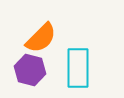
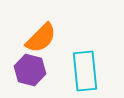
cyan rectangle: moved 7 px right, 3 px down; rotated 6 degrees counterclockwise
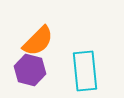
orange semicircle: moved 3 px left, 3 px down
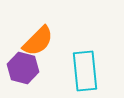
purple hexagon: moved 7 px left, 2 px up
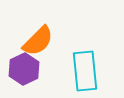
purple hexagon: moved 1 px right, 1 px down; rotated 20 degrees clockwise
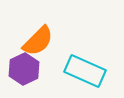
cyan rectangle: rotated 60 degrees counterclockwise
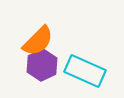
purple hexagon: moved 18 px right, 4 px up
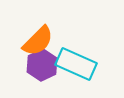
cyan rectangle: moved 9 px left, 7 px up
